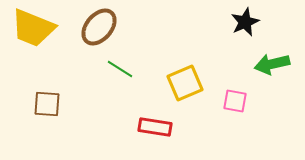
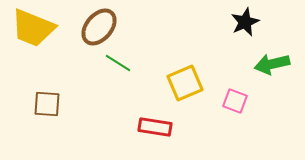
green line: moved 2 px left, 6 px up
pink square: rotated 10 degrees clockwise
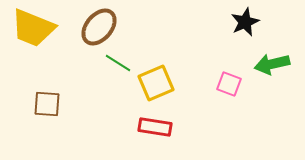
yellow square: moved 29 px left
pink square: moved 6 px left, 17 px up
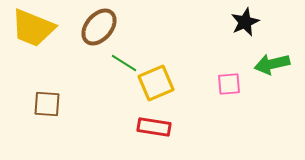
green line: moved 6 px right
pink square: rotated 25 degrees counterclockwise
red rectangle: moved 1 px left
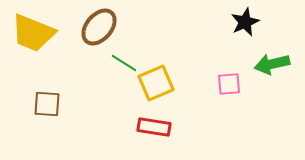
yellow trapezoid: moved 5 px down
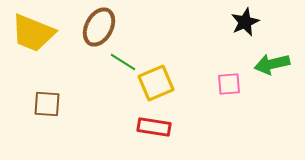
brown ellipse: rotated 12 degrees counterclockwise
green line: moved 1 px left, 1 px up
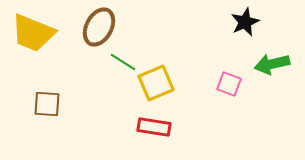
pink square: rotated 25 degrees clockwise
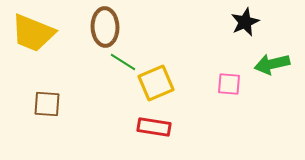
brown ellipse: moved 6 px right; rotated 30 degrees counterclockwise
pink square: rotated 15 degrees counterclockwise
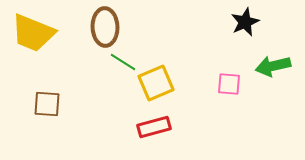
green arrow: moved 1 px right, 2 px down
red rectangle: rotated 24 degrees counterclockwise
